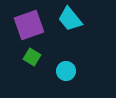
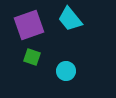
green square: rotated 12 degrees counterclockwise
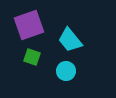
cyan trapezoid: moved 21 px down
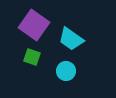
purple square: moved 5 px right; rotated 36 degrees counterclockwise
cyan trapezoid: moved 1 px right, 1 px up; rotated 16 degrees counterclockwise
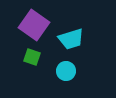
cyan trapezoid: rotated 52 degrees counterclockwise
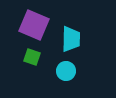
purple square: rotated 12 degrees counterclockwise
cyan trapezoid: rotated 72 degrees counterclockwise
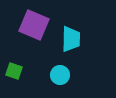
green square: moved 18 px left, 14 px down
cyan circle: moved 6 px left, 4 px down
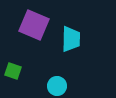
green square: moved 1 px left
cyan circle: moved 3 px left, 11 px down
